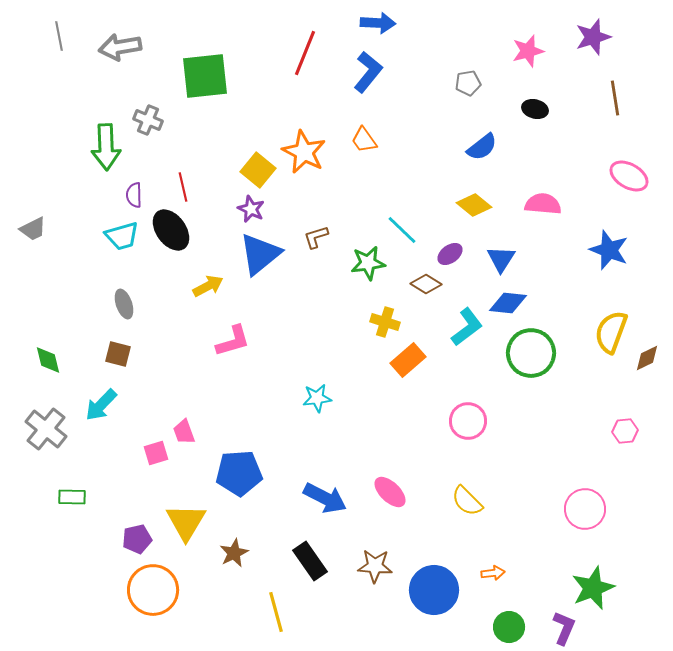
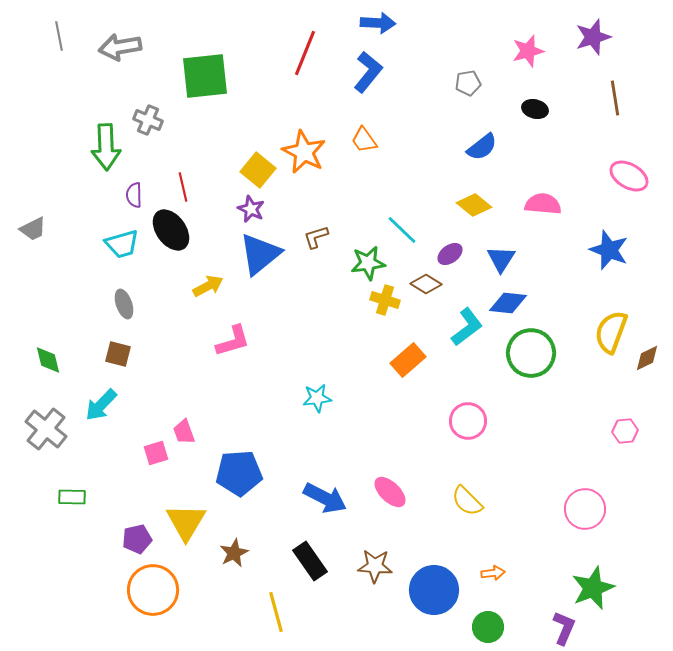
cyan trapezoid at (122, 236): moved 8 px down
yellow cross at (385, 322): moved 22 px up
green circle at (509, 627): moved 21 px left
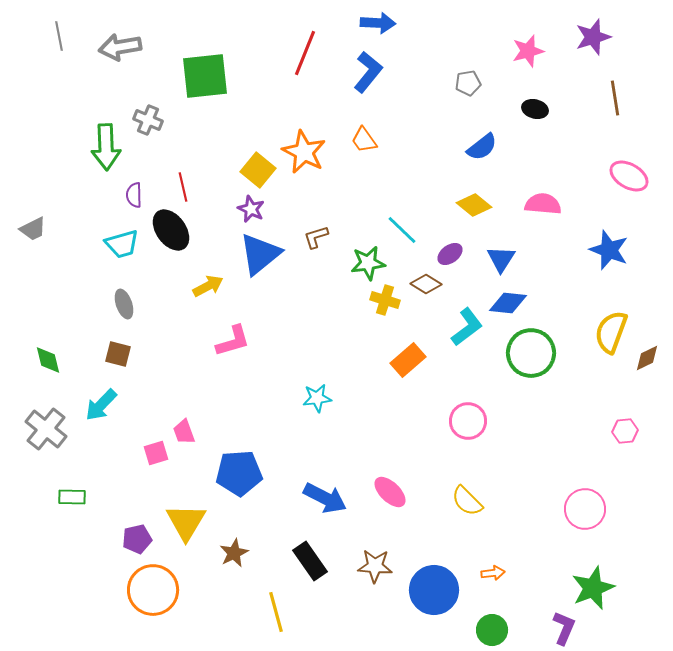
green circle at (488, 627): moved 4 px right, 3 px down
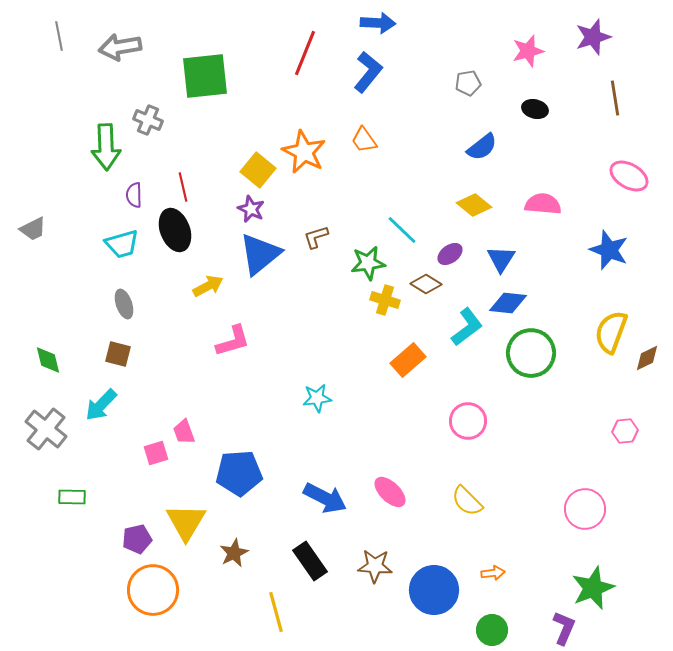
black ellipse at (171, 230): moved 4 px right; rotated 15 degrees clockwise
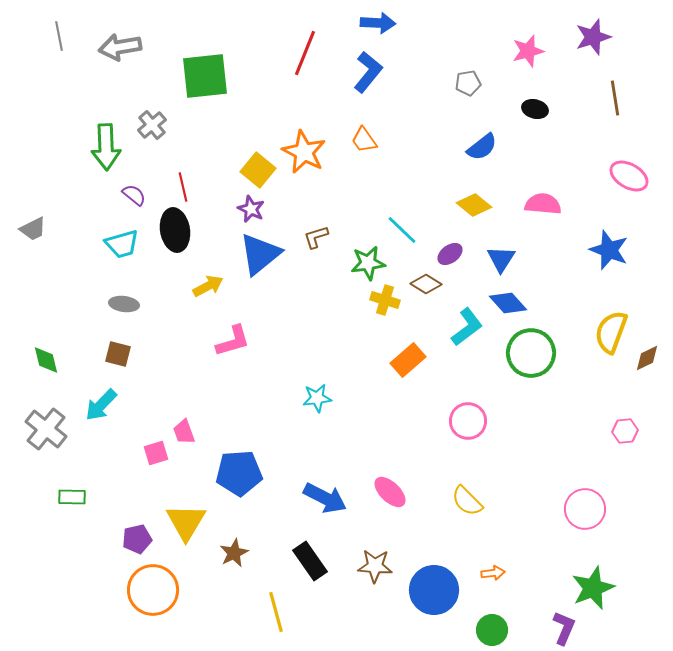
gray cross at (148, 120): moved 4 px right, 5 px down; rotated 28 degrees clockwise
purple semicircle at (134, 195): rotated 130 degrees clockwise
black ellipse at (175, 230): rotated 12 degrees clockwise
blue diamond at (508, 303): rotated 42 degrees clockwise
gray ellipse at (124, 304): rotated 64 degrees counterclockwise
green diamond at (48, 360): moved 2 px left
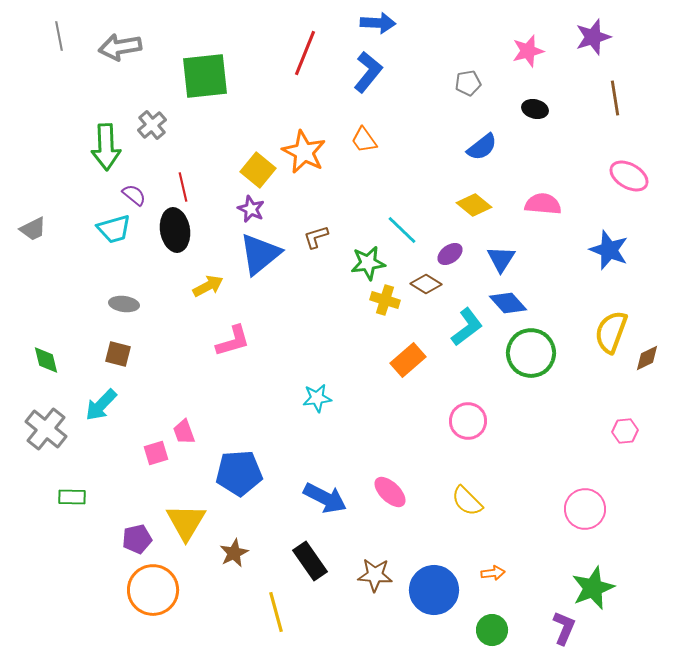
cyan trapezoid at (122, 244): moved 8 px left, 15 px up
brown star at (375, 566): moved 9 px down
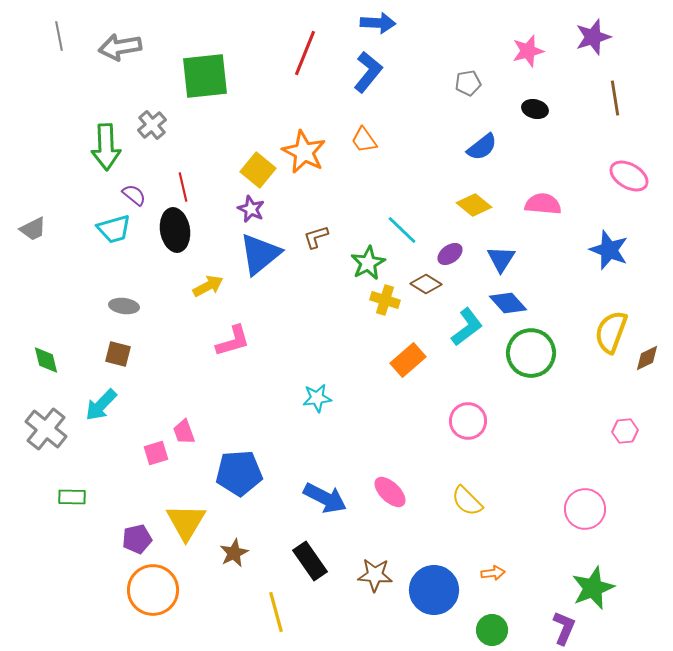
green star at (368, 263): rotated 20 degrees counterclockwise
gray ellipse at (124, 304): moved 2 px down
